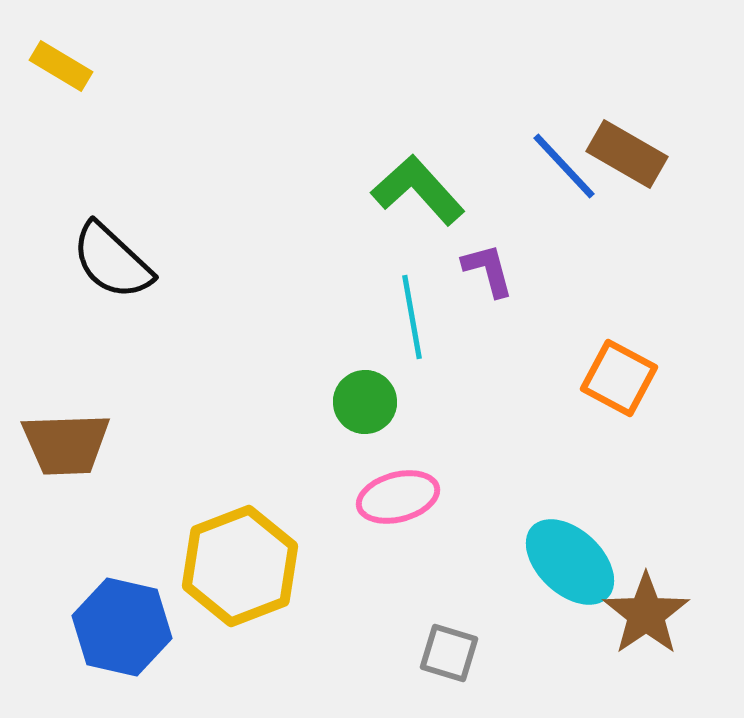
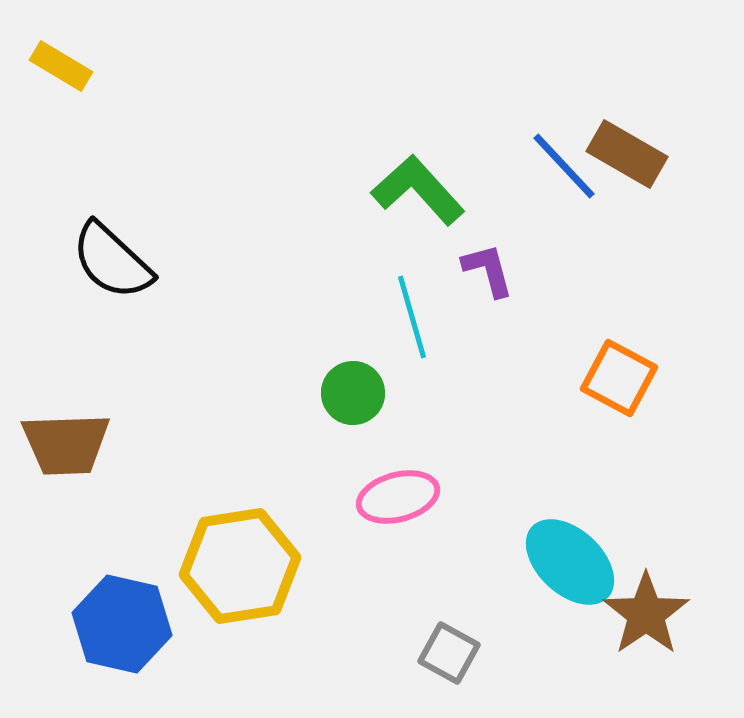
cyan line: rotated 6 degrees counterclockwise
green circle: moved 12 px left, 9 px up
yellow hexagon: rotated 12 degrees clockwise
blue hexagon: moved 3 px up
gray square: rotated 12 degrees clockwise
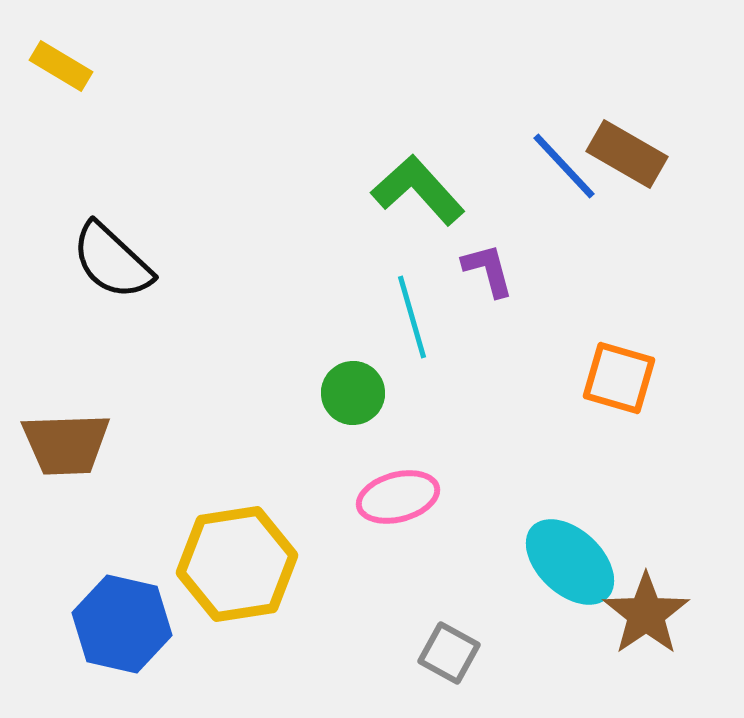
orange square: rotated 12 degrees counterclockwise
yellow hexagon: moved 3 px left, 2 px up
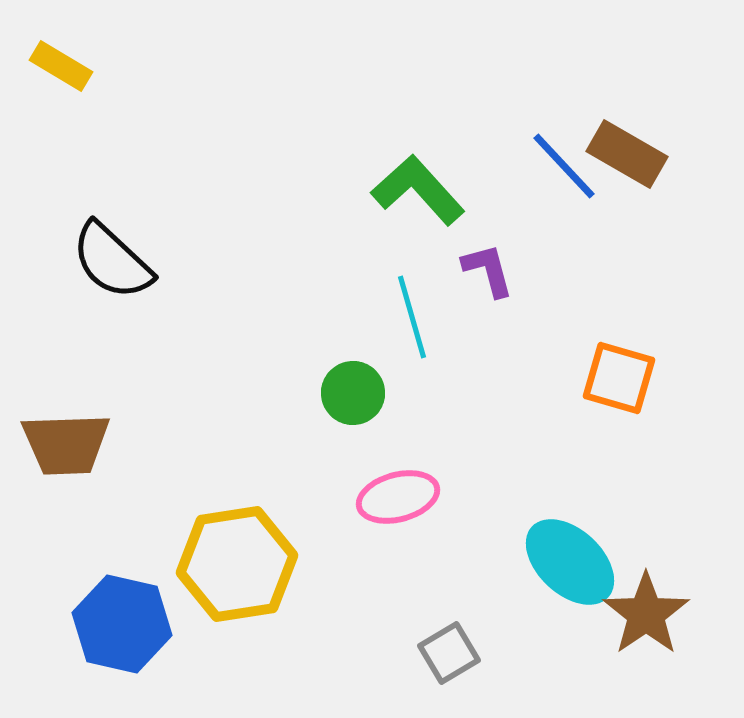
gray square: rotated 30 degrees clockwise
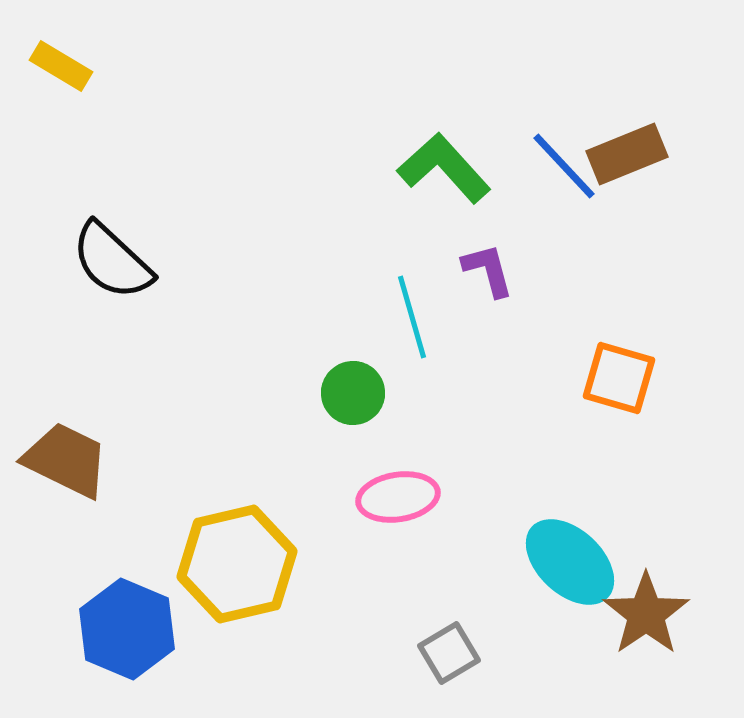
brown rectangle: rotated 52 degrees counterclockwise
green L-shape: moved 26 px right, 22 px up
brown trapezoid: moved 16 px down; rotated 152 degrees counterclockwise
pink ellipse: rotated 6 degrees clockwise
yellow hexagon: rotated 4 degrees counterclockwise
blue hexagon: moved 5 px right, 5 px down; rotated 10 degrees clockwise
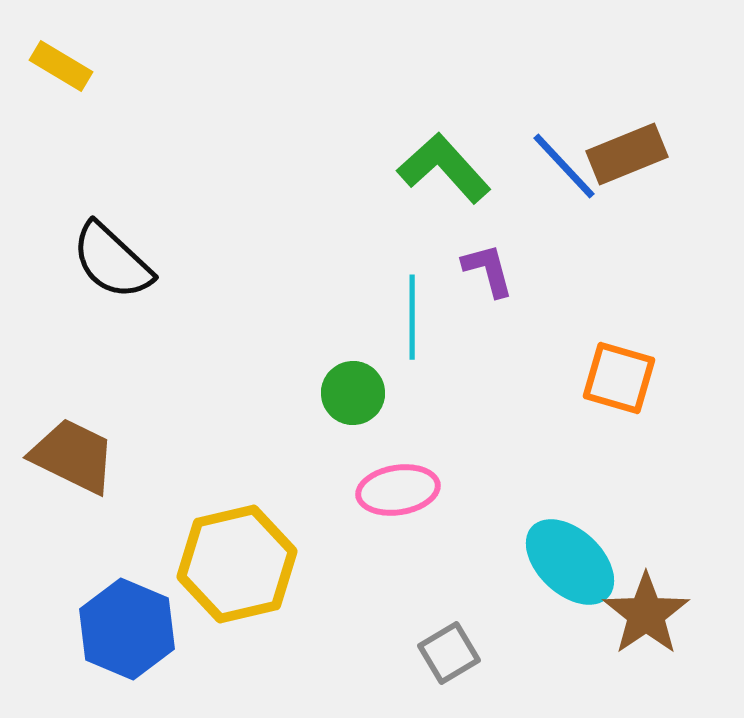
cyan line: rotated 16 degrees clockwise
brown trapezoid: moved 7 px right, 4 px up
pink ellipse: moved 7 px up
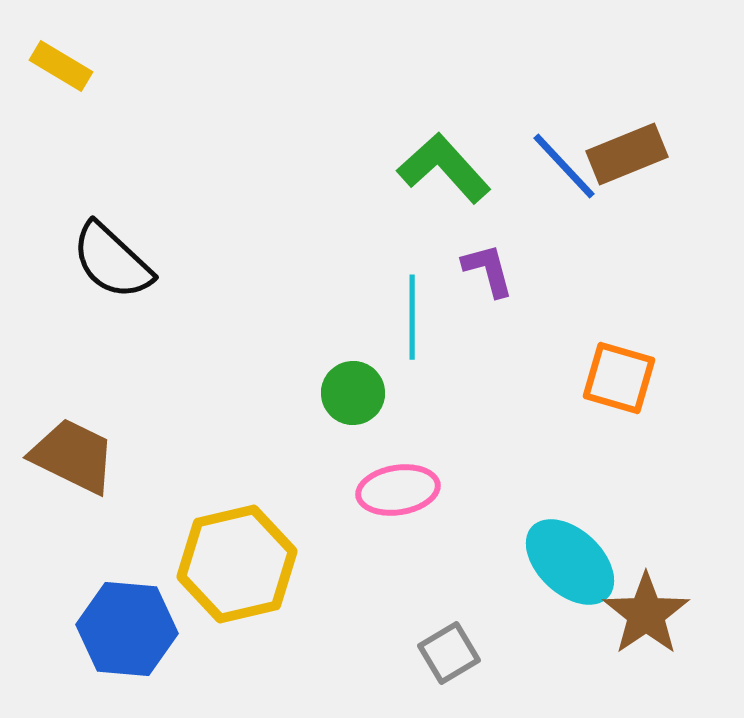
blue hexagon: rotated 18 degrees counterclockwise
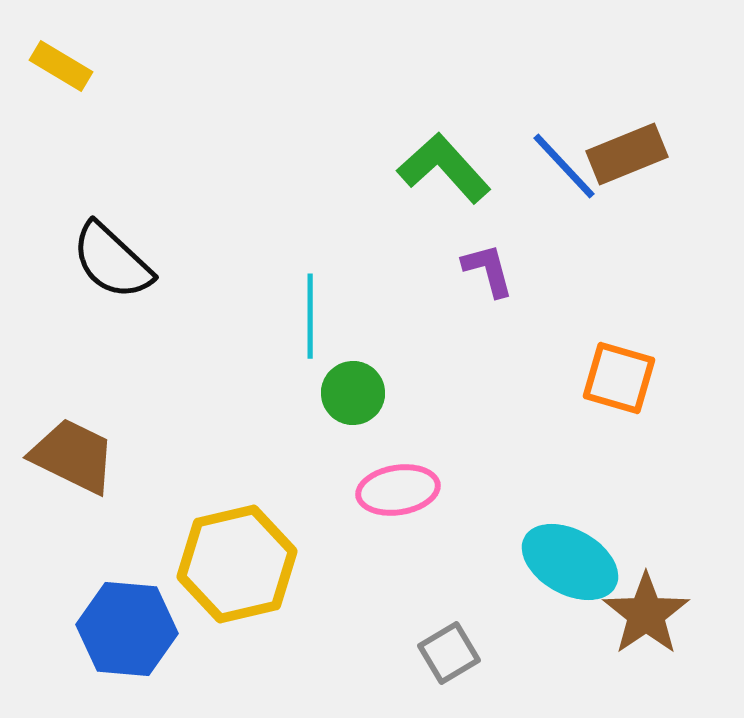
cyan line: moved 102 px left, 1 px up
cyan ellipse: rotated 14 degrees counterclockwise
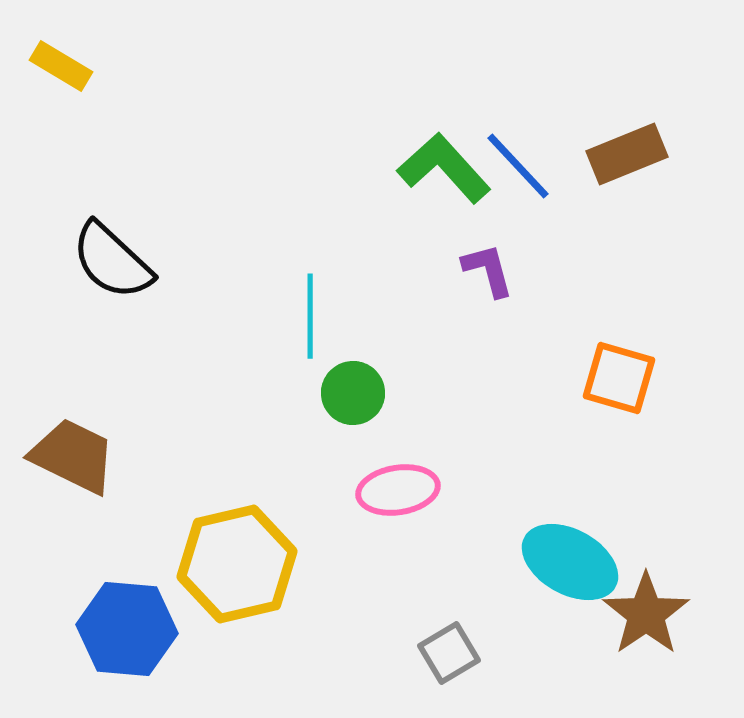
blue line: moved 46 px left
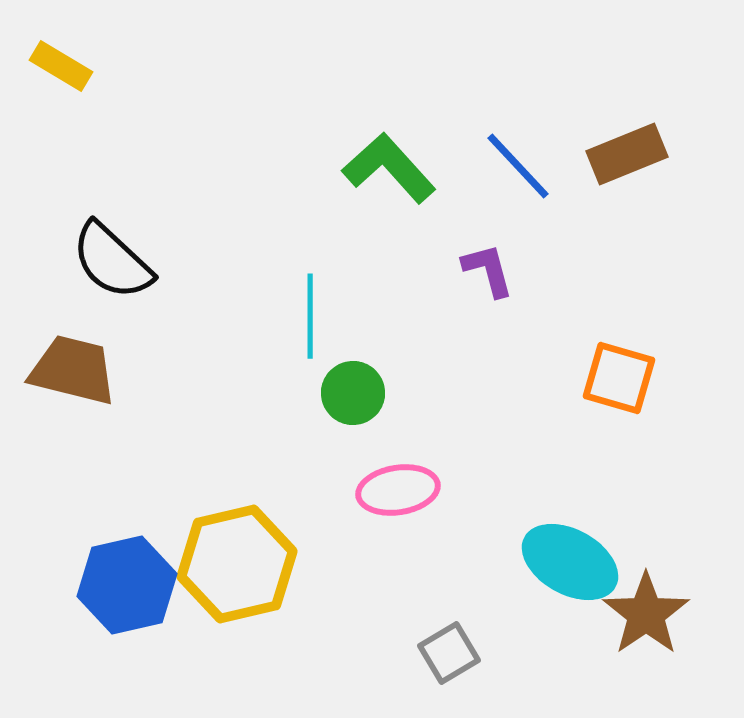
green L-shape: moved 55 px left
brown trapezoid: moved 86 px up; rotated 12 degrees counterclockwise
blue hexagon: moved 44 px up; rotated 18 degrees counterclockwise
